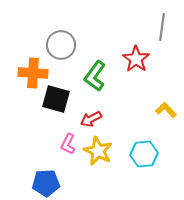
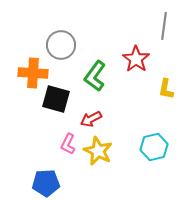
gray line: moved 2 px right, 1 px up
yellow L-shape: moved 21 px up; rotated 125 degrees counterclockwise
cyan hexagon: moved 10 px right, 7 px up; rotated 8 degrees counterclockwise
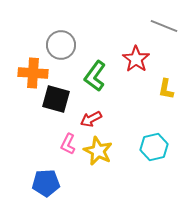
gray line: rotated 76 degrees counterclockwise
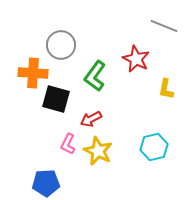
red star: rotated 8 degrees counterclockwise
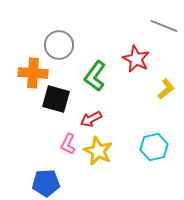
gray circle: moved 2 px left
yellow L-shape: rotated 140 degrees counterclockwise
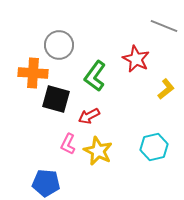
red arrow: moved 2 px left, 3 px up
blue pentagon: rotated 8 degrees clockwise
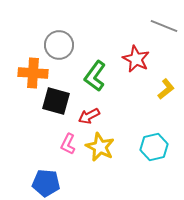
black square: moved 2 px down
yellow star: moved 2 px right, 4 px up
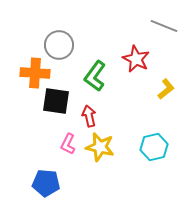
orange cross: moved 2 px right
black square: rotated 8 degrees counterclockwise
red arrow: rotated 105 degrees clockwise
yellow star: rotated 12 degrees counterclockwise
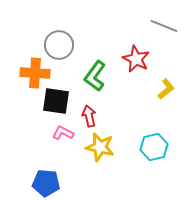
pink L-shape: moved 5 px left, 11 px up; rotated 90 degrees clockwise
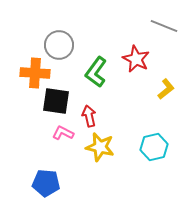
green L-shape: moved 1 px right, 4 px up
